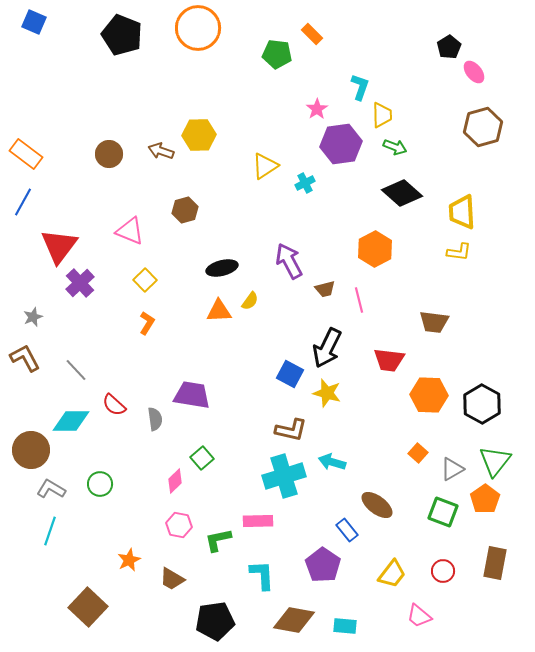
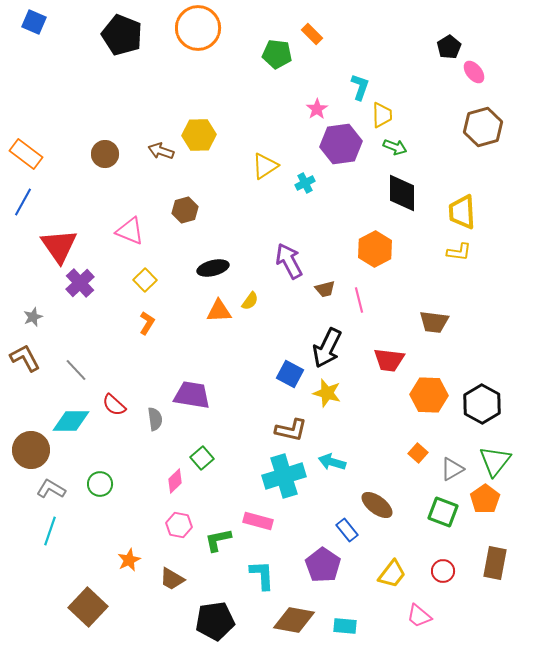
brown circle at (109, 154): moved 4 px left
black diamond at (402, 193): rotated 48 degrees clockwise
red triangle at (59, 246): rotated 12 degrees counterclockwise
black ellipse at (222, 268): moved 9 px left
pink rectangle at (258, 521): rotated 16 degrees clockwise
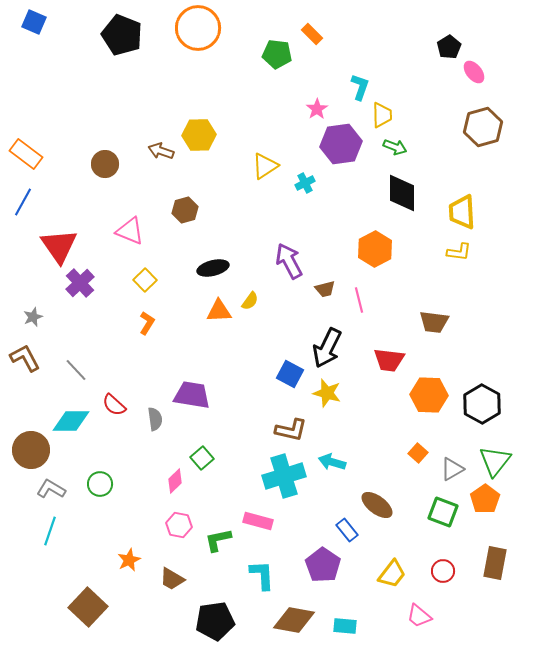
brown circle at (105, 154): moved 10 px down
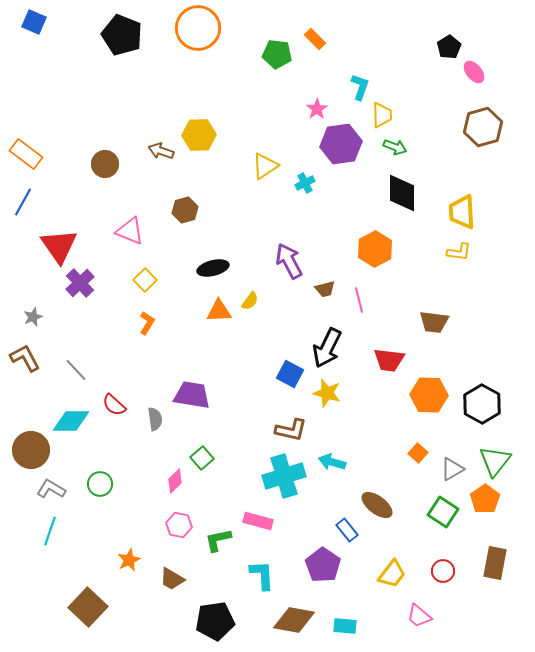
orange rectangle at (312, 34): moved 3 px right, 5 px down
green square at (443, 512): rotated 12 degrees clockwise
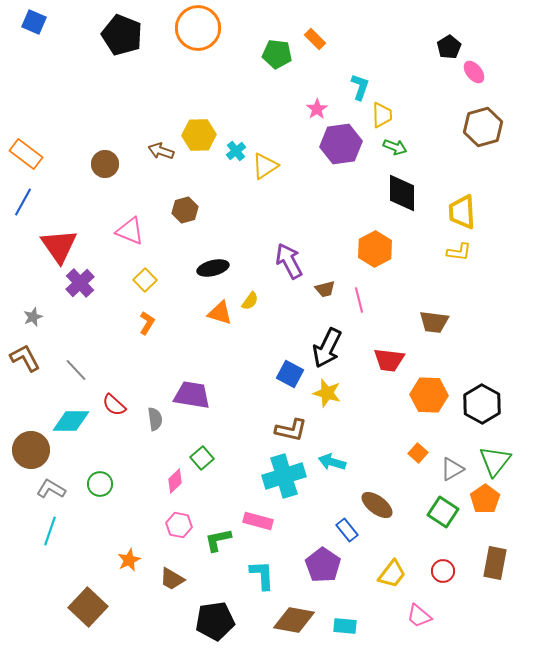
cyan cross at (305, 183): moved 69 px left, 32 px up; rotated 12 degrees counterclockwise
orange triangle at (219, 311): moved 1 px right, 2 px down; rotated 20 degrees clockwise
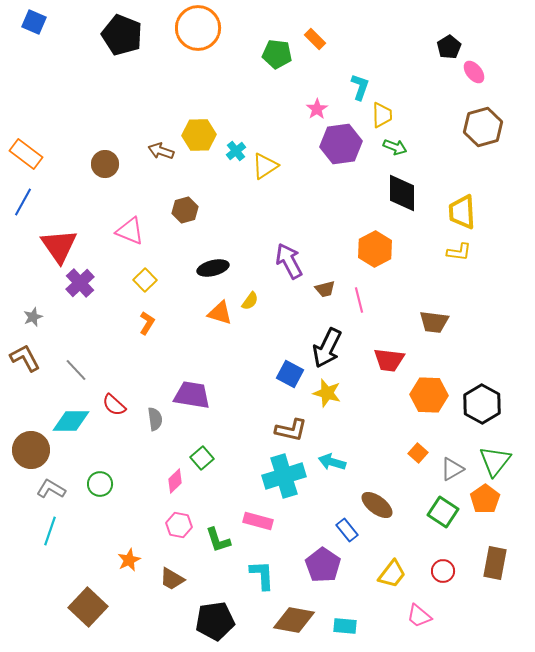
green L-shape at (218, 540): rotated 96 degrees counterclockwise
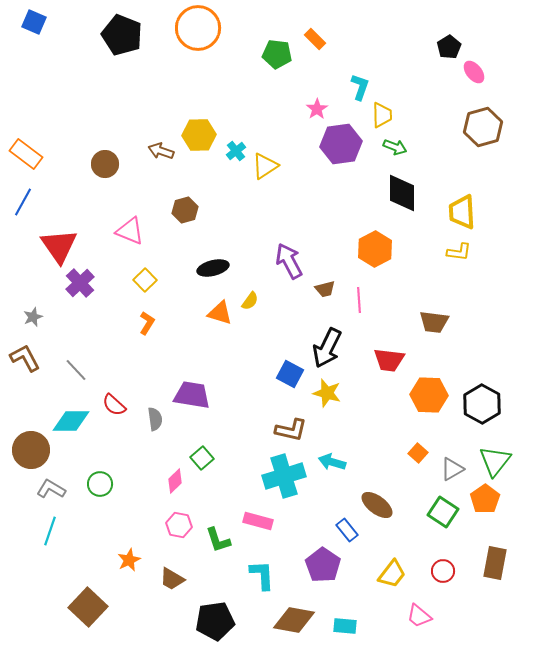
pink line at (359, 300): rotated 10 degrees clockwise
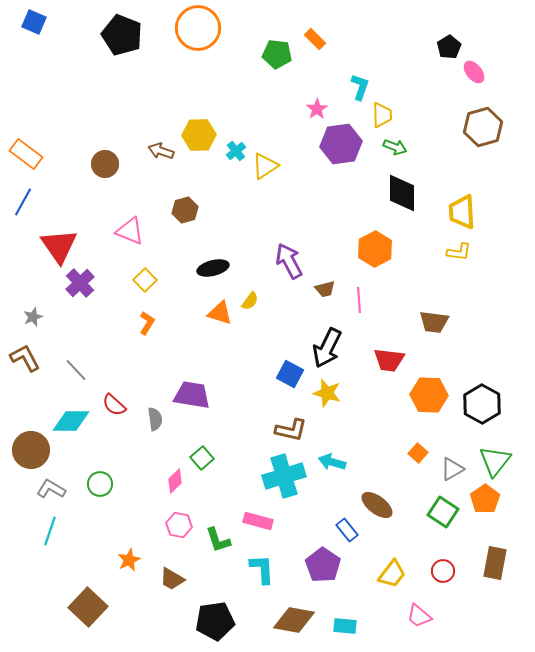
cyan L-shape at (262, 575): moved 6 px up
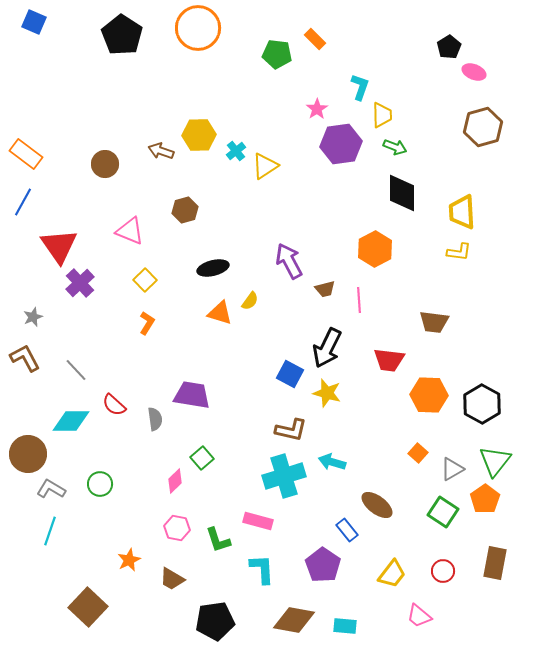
black pentagon at (122, 35): rotated 12 degrees clockwise
pink ellipse at (474, 72): rotated 30 degrees counterclockwise
brown circle at (31, 450): moved 3 px left, 4 px down
pink hexagon at (179, 525): moved 2 px left, 3 px down
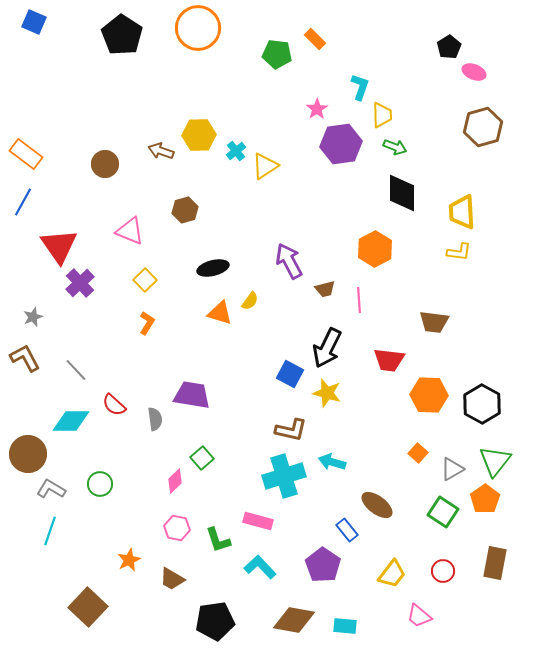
cyan L-shape at (262, 569): moved 2 px left, 2 px up; rotated 40 degrees counterclockwise
